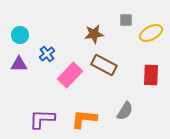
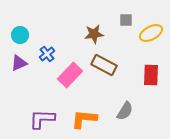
purple triangle: moved 1 px up; rotated 24 degrees counterclockwise
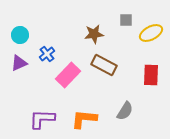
pink rectangle: moved 2 px left
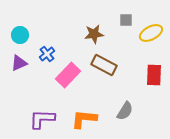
red rectangle: moved 3 px right
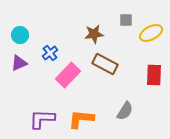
blue cross: moved 3 px right, 1 px up
brown rectangle: moved 1 px right, 1 px up
orange L-shape: moved 3 px left
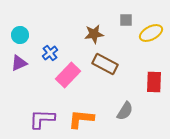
red rectangle: moved 7 px down
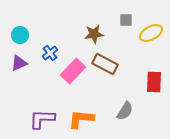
pink rectangle: moved 5 px right, 4 px up
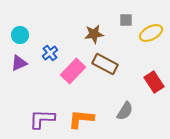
red rectangle: rotated 35 degrees counterclockwise
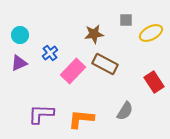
purple L-shape: moved 1 px left, 5 px up
